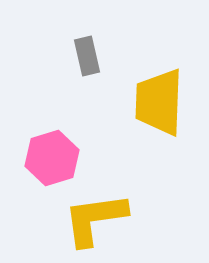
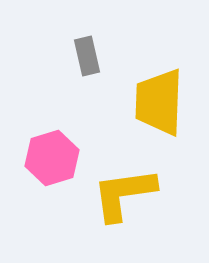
yellow L-shape: moved 29 px right, 25 px up
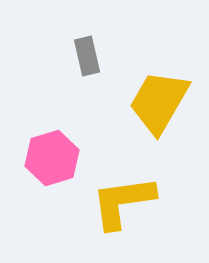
yellow trapezoid: rotated 28 degrees clockwise
yellow L-shape: moved 1 px left, 8 px down
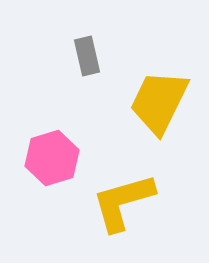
yellow trapezoid: rotated 4 degrees counterclockwise
yellow L-shape: rotated 8 degrees counterclockwise
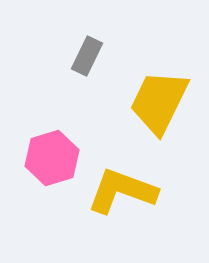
gray rectangle: rotated 39 degrees clockwise
yellow L-shape: moved 1 px left, 11 px up; rotated 36 degrees clockwise
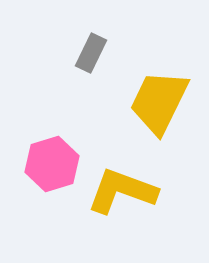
gray rectangle: moved 4 px right, 3 px up
pink hexagon: moved 6 px down
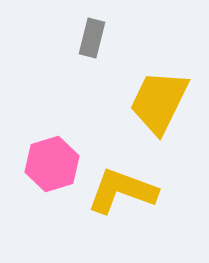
gray rectangle: moved 1 px right, 15 px up; rotated 12 degrees counterclockwise
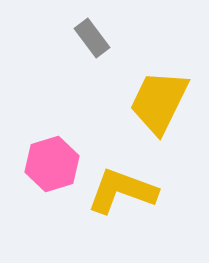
gray rectangle: rotated 51 degrees counterclockwise
